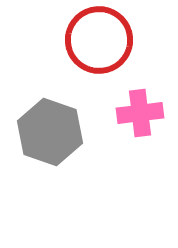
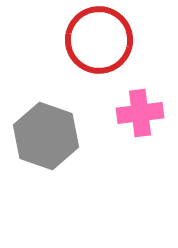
gray hexagon: moved 4 px left, 4 px down
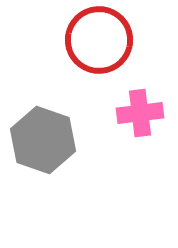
gray hexagon: moved 3 px left, 4 px down
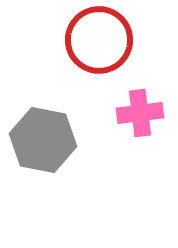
gray hexagon: rotated 8 degrees counterclockwise
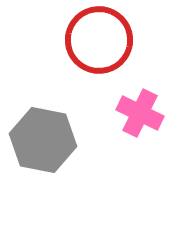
pink cross: rotated 33 degrees clockwise
